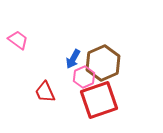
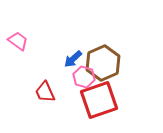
pink trapezoid: moved 1 px down
blue arrow: rotated 18 degrees clockwise
pink hexagon: rotated 20 degrees counterclockwise
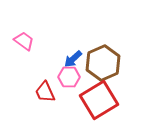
pink trapezoid: moved 6 px right
pink hexagon: moved 15 px left; rotated 15 degrees counterclockwise
red square: rotated 12 degrees counterclockwise
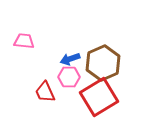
pink trapezoid: rotated 30 degrees counterclockwise
blue arrow: moved 3 px left; rotated 24 degrees clockwise
red square: moved 3 px up
